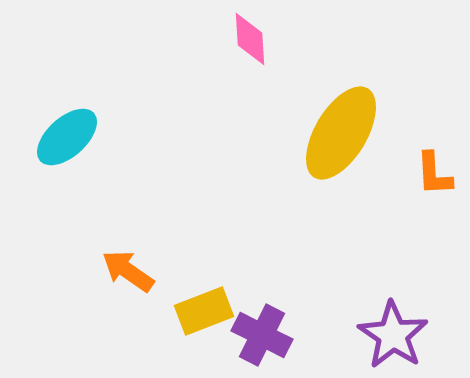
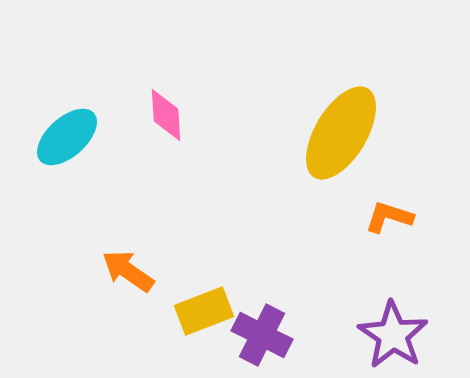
pink diamond: moved 84 px left, 76 px down
orange L-shape: moved 45 px left, 43 px down; rotated 111 degrees clockwise
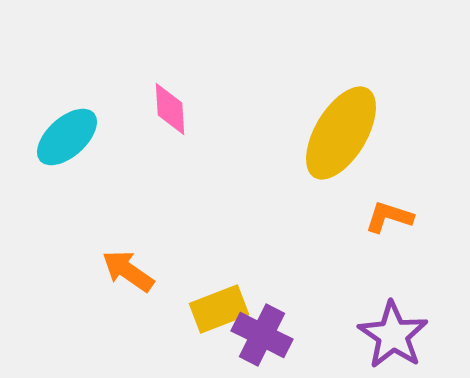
pink diamond: moved 4 px right, 6 px up
yellow rectangle: moved 15 px right, 2 px up
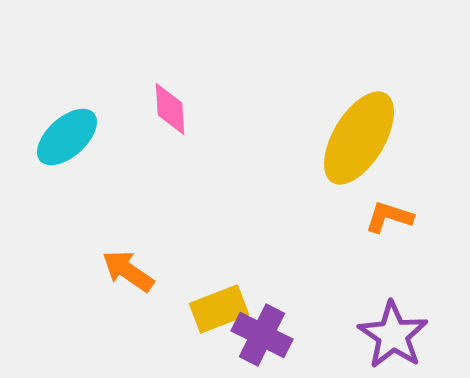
yellow ellipse: moved 18 px right, 5 px down
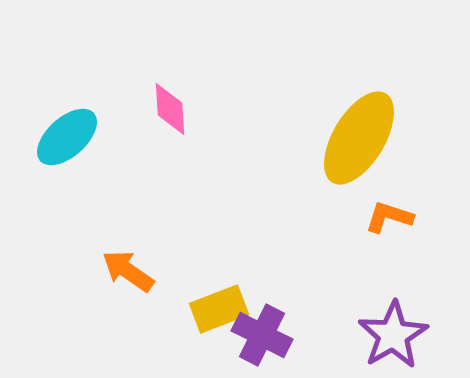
purple star: rotated 8 degrees clockwise
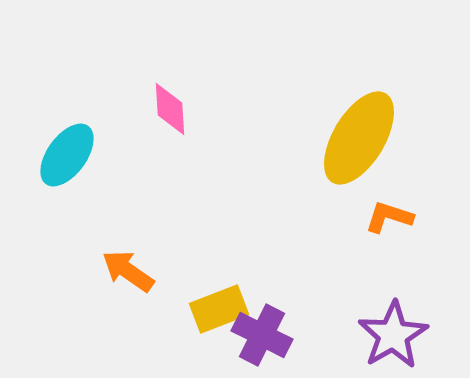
cyan ellipse: moved 18 px down; rotated 12 degrees counterclockwise
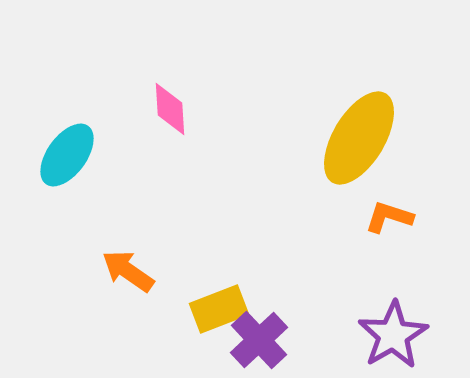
purple cross: moved 3 px left, 5 px down; rotated 20 degrees clockwise
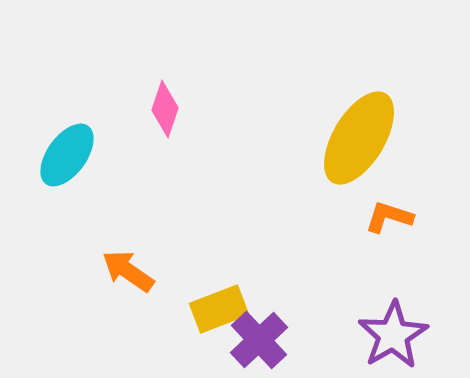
pink diamond: moved 5 px left; rotated 22 degrees clockwise
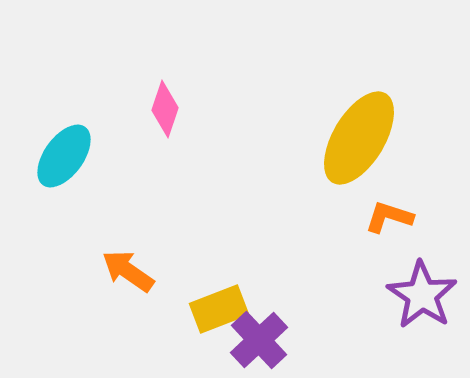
cyan ellipse: moved 3 px left, 1 px down
purple star: moved 29 px right, 40 px up; rotated 8 degrees counterclockwise
